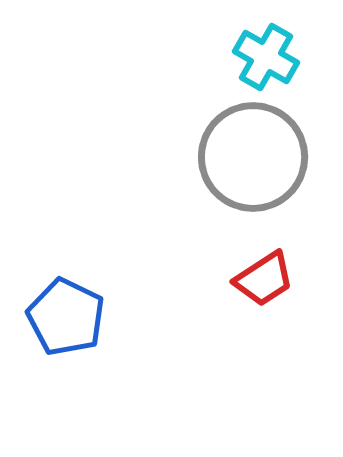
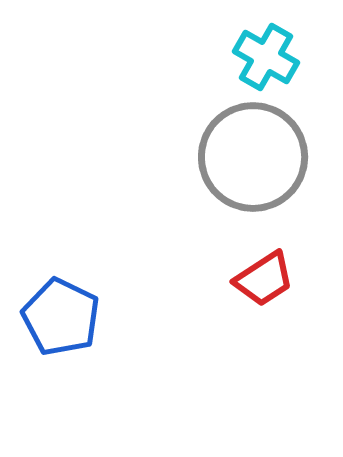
blue pentagon: moved 5 px left
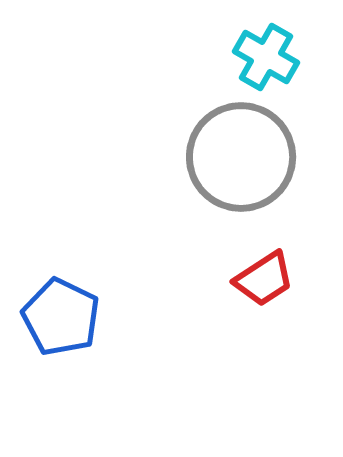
gray circle: moved 12 px left
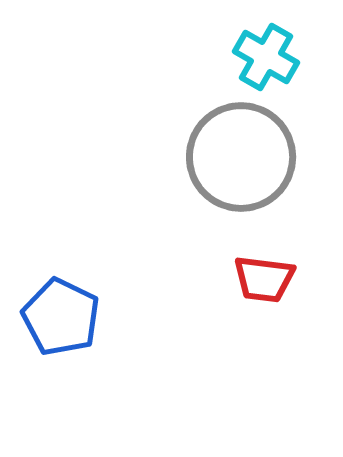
red trapezoid: rotated 40 degrees clockwise
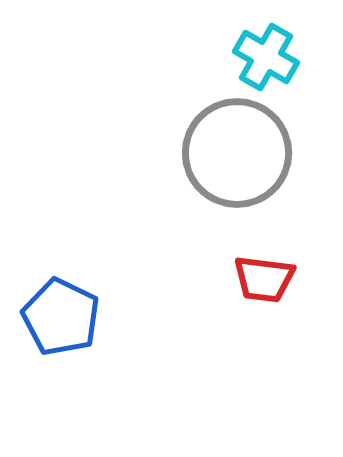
gray circle: moved 4 px left, 4 px up
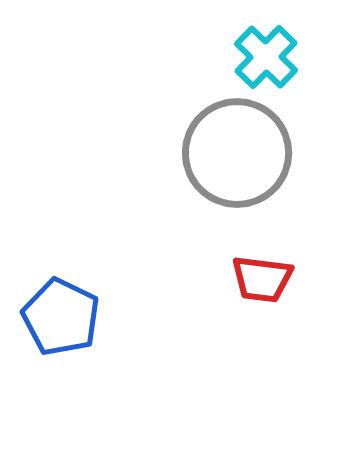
cyan cross: rotated 14 degrees clockwise
red trapezoid: moved 2 px left
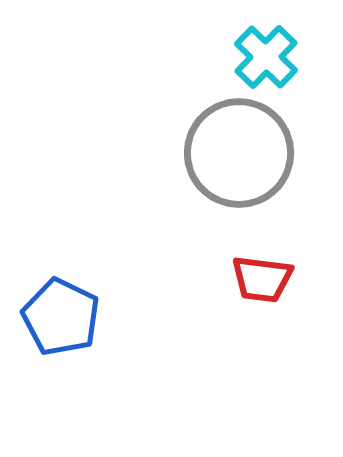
gray circle: moved 2 px right
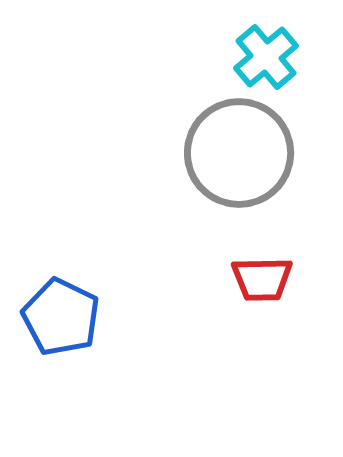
cyan cross: rotated 6 degrees clockwise
red trapezoid: rotated 8 degrees counterclockwise
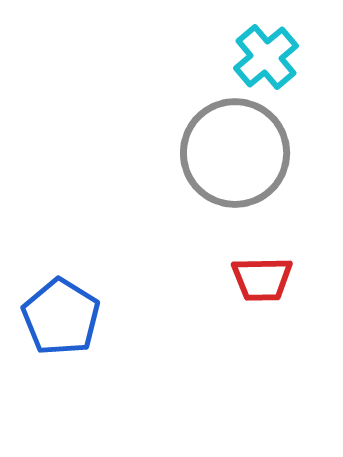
gray circle: moved 4 px left
blue pentagon: rotated 6 degrees clockwise
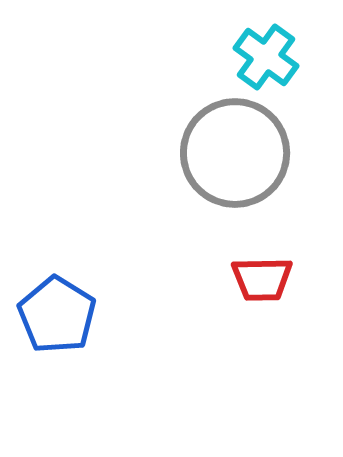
cyan cross: rotated 14 degrees counterclockwise
blue pentagon: moved 4 px left, 2 px up
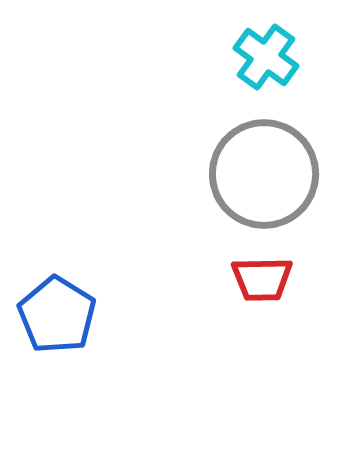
gray circle: moved 29 px right, 21 px down
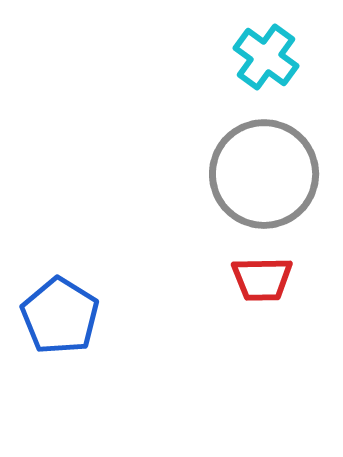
blue pentagon: moved 3 px right, 1 px down
